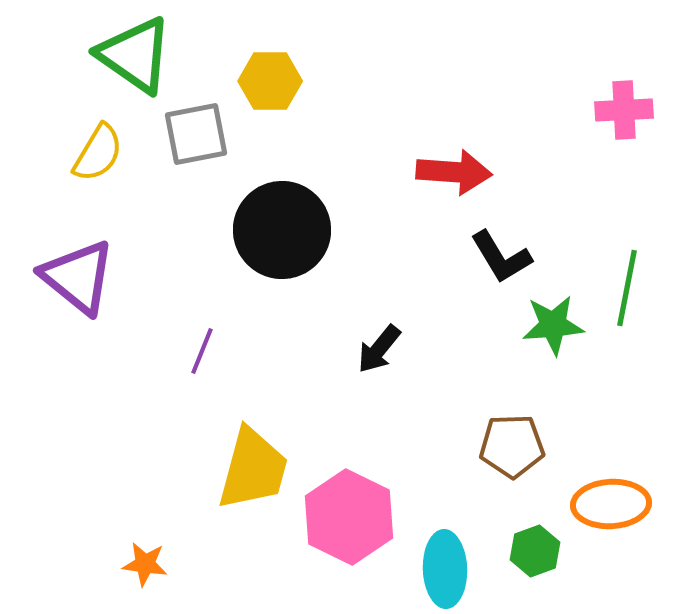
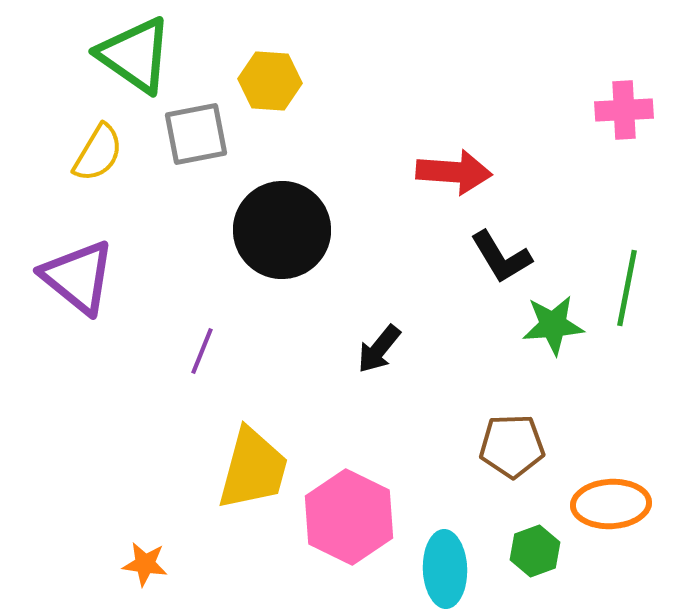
yellow hexagon: rotated 4 degrees clockwise
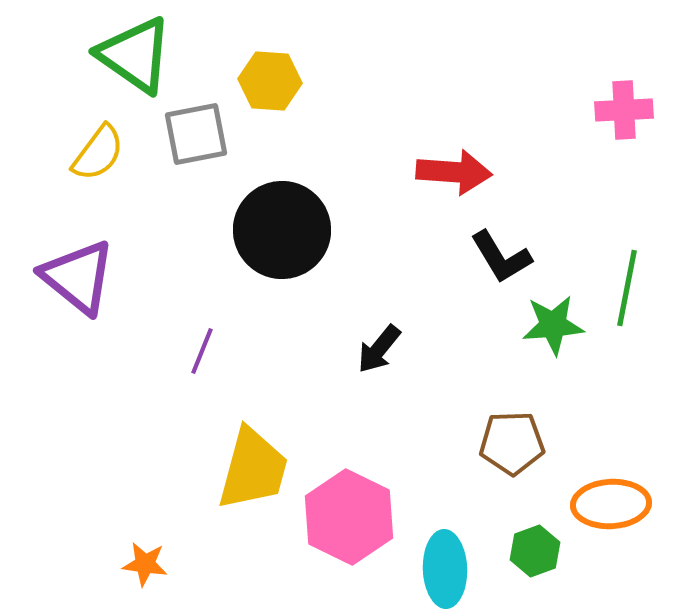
yellow semicircle: rotated 6 degrees clockwise
brown pentagon: moved 3 px up
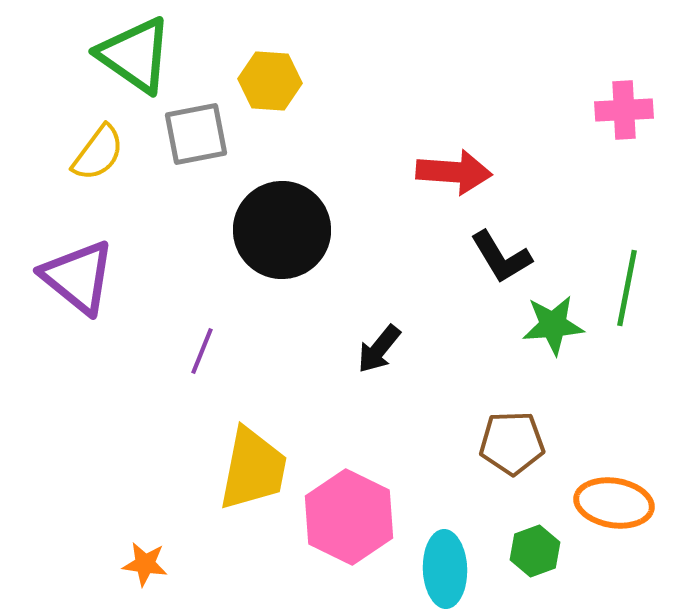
yellow trapezoid: rotated 4 degrees counterclockwise
orange ellipse: moved 3 px right, 1 px up; rotated 12 degrees clockwise
